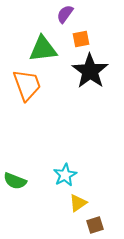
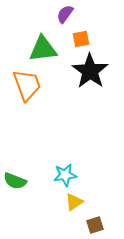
cyan star: rotated 20 degrees clockwise
yellow triangle: moved 4 px left, 1 px up
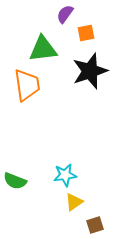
orange square: moved 5 px right, 6 px up
black star: rotated 18 degrees clockwise
orange trapezoid: rotated 12 degrees clockwise
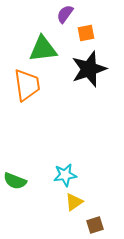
black star: moved 1 px left, 2 px up
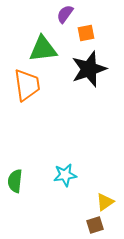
green semicircle: rotated 75 degrees clockwise
yellow triangle: moved 31 px right
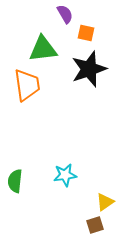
purple semicircle: rotated 114 degrees clockwise
orange square: rotated 24 degrees clockwise
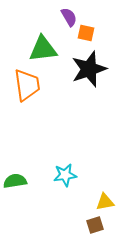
purple semicircle: moved 4 px right, 3 px down
green semicircle: rotated 75 degrees clockwise
yellow triangle: rotated 24 degrees clockwise
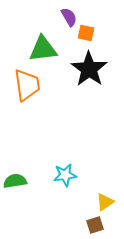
black star: rotated 18 degrees counterclockwise
yellow triangle: rotated 24 degrees counterclockwise
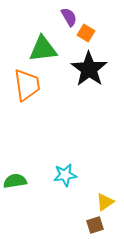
orange square: rotated 18 degrees clockwise
